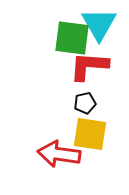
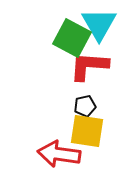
green square: rotated 21 degrees clockwise
black pentagon: moved 3 px down
yellow square: moved 3 px left, 3 px up
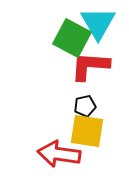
cyan triangle: moved 1 px left, 1 px up
red L-shape: moved 1 px right
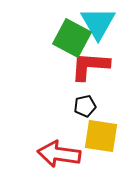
yellow square: moved 14 px right, 5 px down
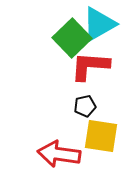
cyan triangle: moved 1 px right, 1 px down; rotated 30 degrees clockwise
green square: rotated 18 degrees clockwise
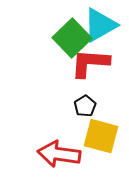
cyan triangle: moved 1 px right, 1 px down
red L-shape: moved 3 px up
black pentagon: rotated 20 degrees counterclockwise
yellow square: rotated 6 degrees clockwise
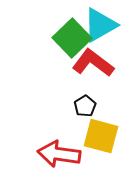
red L-shape: moved 3 px right; rotated 33 degrees clockwise
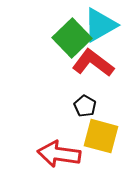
black pentagon: rotated 10 degrees counterclockwise
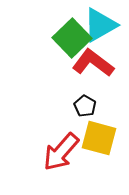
yellow square: moved 2 px left, 2 px down
red arrow: moved 2 px right, 2 px up; rotated 57 degrees counterclockwise
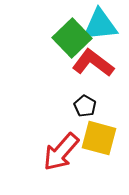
cyan triangle: rotated 24 degrees clockwise
